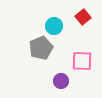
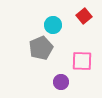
red square: moved 1 px right, 1 px up
cyan circle: moved 1 px left, 1 px up
purple circle: moved 1 px down
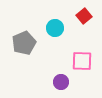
cyan circle: moved 2 px right, 3 px down
gray pentagon: moved 17 px left, 5 px up
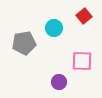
cyan circle: moved 1 px left
gray pentagon: rotated 15 degrees clockwise
purple circle: moved 2 px left
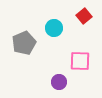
gray pentagon: rotated 15 degrees counterclockwise
pink square: moved 2 px left
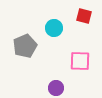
red square: rotated 35 degrees counterclockwise
gray pentagon: moved 1 px right, 3 px down
purple circle: moved 3 px left, 6 px down
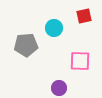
red square: rotated 28 degrees counterclockwise
gray pentagon: moved 1 px right, 1 px up; rotated 20 degrees clockwise
purple circle: moved 3 px right
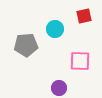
cyan circle: moved 1 px right, 1 px down
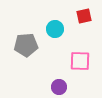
purple circle: moved 1 px up
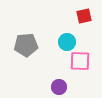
cyan circle: moved 12 px right, 13 px down
